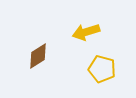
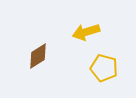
yellow pentagon: moved 2 px right, 1 px up
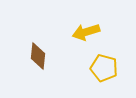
brown diamond: rotated 52 degrees counterclockwise
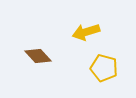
brown diamond: rotated 48 degrees counterclockwise
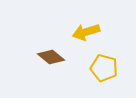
brown diamond: moved 13 px right, 1 px down; rotated 8 degrees counterclockwise
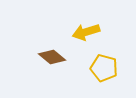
brown diamond: moved 1 px right
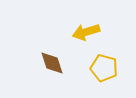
brown diamond: moved 6 px down; rotated 32 degrees clockwise
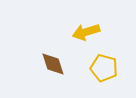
brown diamond: moved 1 px right, 1 px down
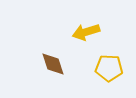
yellow pentagon: moved 5 px right; rotated 12 degrees counterclockwise
